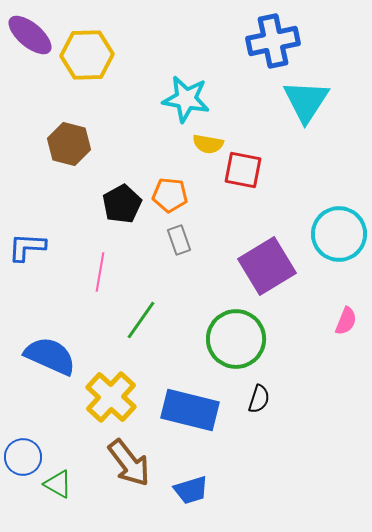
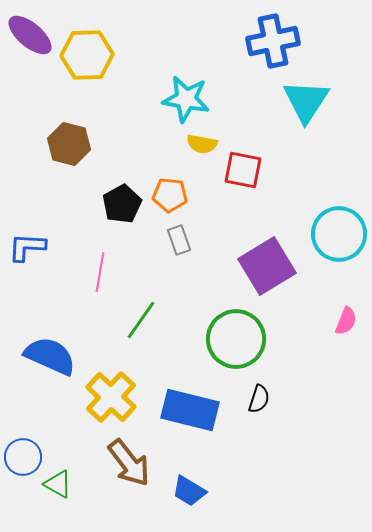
yellow semicircle: moved 6 px left
blue trapezoid: moved 2 px left, 1 px down; rotated 48 degrees clockwise
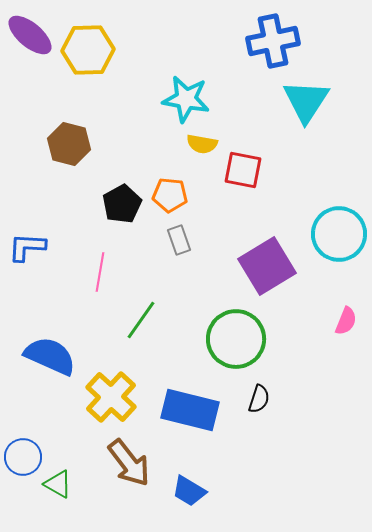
yellow hexagon: moved 1 px right, 5 px up
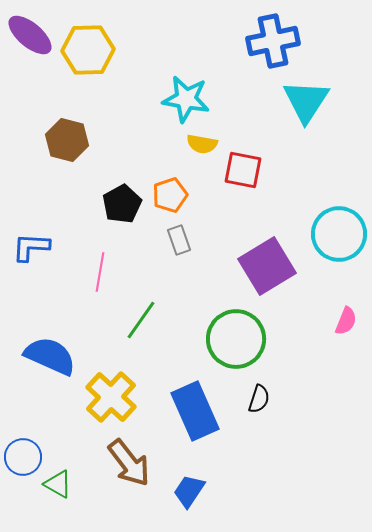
brown hexagon: moved 2 px left, 4 px up
orange pentagon: rotated 24 degrees counterclockwise
blue L-shape: moved 4 px right
blue rectangle: moved 5 px right, 1 px down; rotated 52 degrees clockwise
blue trapezoid: rotated 93 degrees clockwise
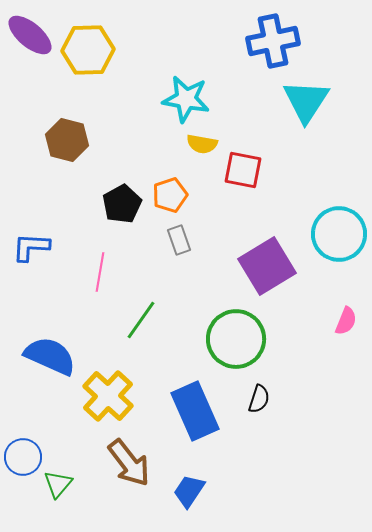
yellow cross: moved 3 px left, 1 px up
green triangle: rotated 40 degrees clockwise
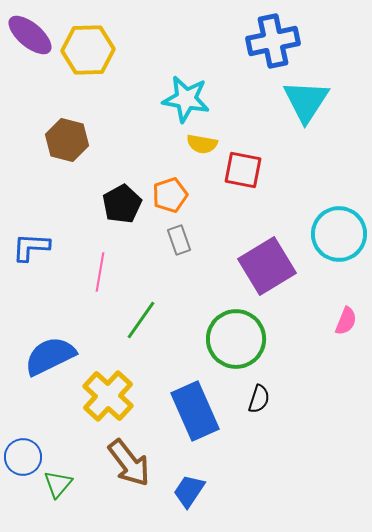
blue semicircle: rotated 50 degrees counterclockwise
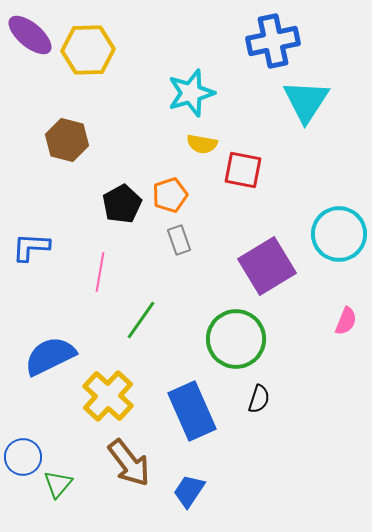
cyan star: moved 5 px right, 6 px up; rotated 27 degrees counterclockwise
blue rectangle: moved 3 px left
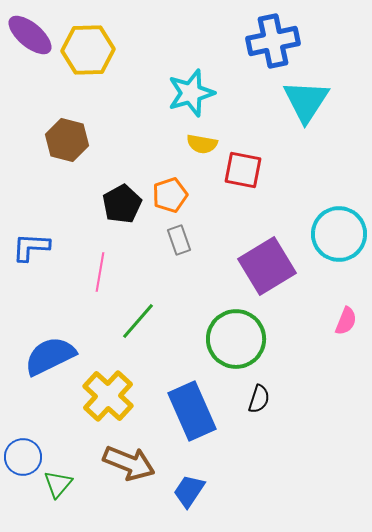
green line: moved 3 px left, 1 px down; rotated 6 degrees clockwise
brown arrow: rotated 30 degrees counterclockwise
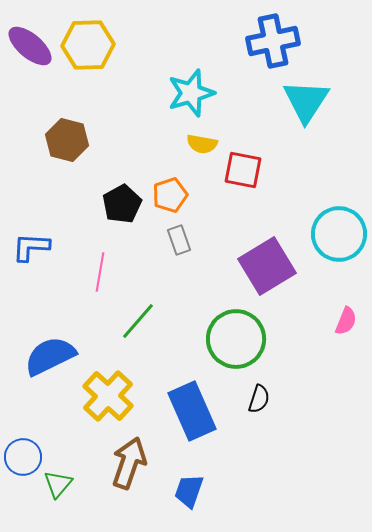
purple ellipse: moved 11 px down
yellow hexagon: moved 5 px up
brown arrow: rotated 93 degrees counterclockwise
blue trapezoid: rotated 15 degrees counterclockwise
